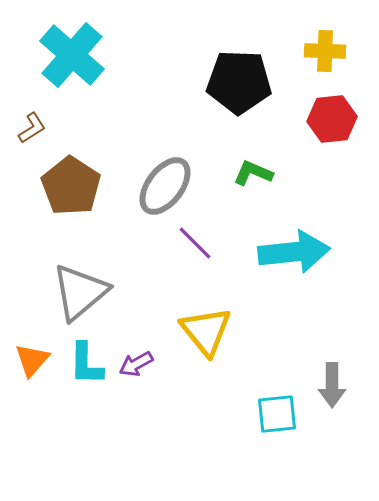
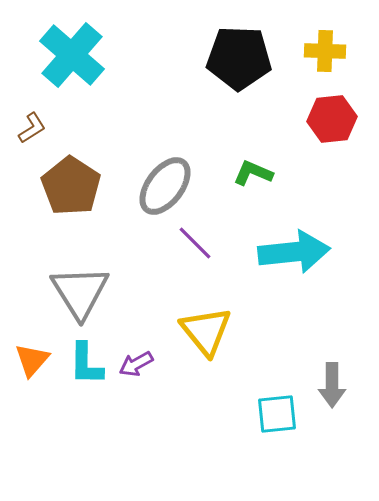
black pentagon: moved 24 px up
gray triangle: rotated 22 degrees counterclockwise
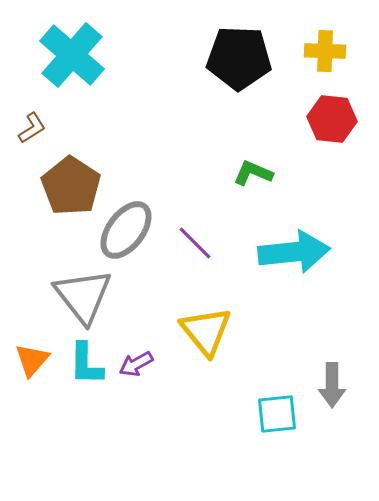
red hexagon: rotated 12 degrees clockwise
gray ellipse: moved 39 px left, 44 px down
gray triangle: moved 3 px right, 4 px down; rotated 6 degrees counterclockwise
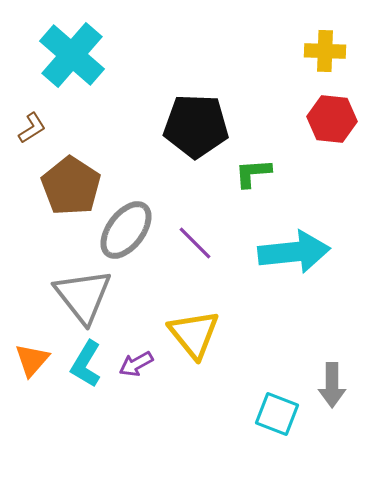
black pentagon: moved 43 px left, 68 px down
green L-shape: rotated 27 degrees counterclockwise
yellow triangle: moved 12 px left, 3 px down
cyan L-shape: rotated 30 degrees clockwise
cyan square: rotated 27 degrees clockwise
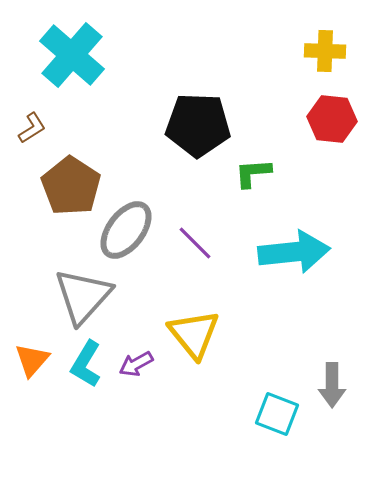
black pentagon: moved 2 px right, 1 px up
gray triangle: rotated 20 degrees clockwise
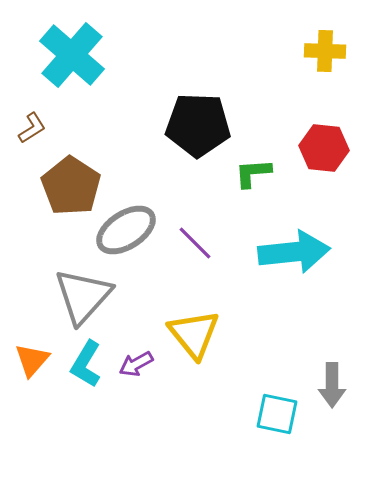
red hexagon: moved 8 px left, 29 px down
gray ellipse: rotated 20 degrees clockwise
cyan square: rotated 9 degrees counterclockwise
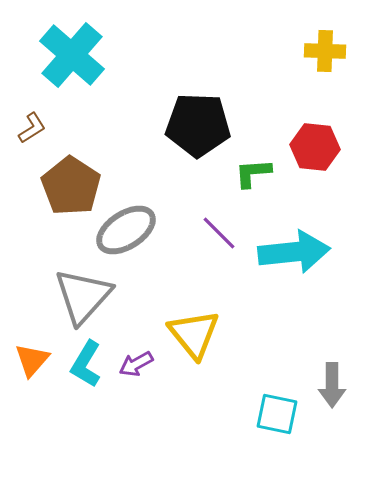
red hexagon: moved 9 px left, 1 px up
purple line: moved 24 px right, 10 px up
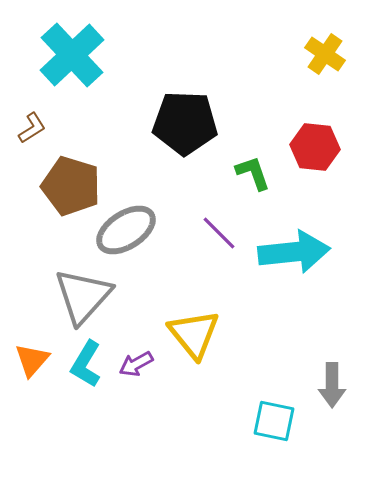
yellow cross: moved 3 px down; rotated 33 degrees clockwise
cyan cross: rotated 6 degrees clockwise
black pentagon: moved 13 px left, 2 px up
green L-shape: rotated 75 degrees clockwise
brown pentagon: rotated 16 degrees counterclockwise
cyan square: moved 3 px left, 7 px down
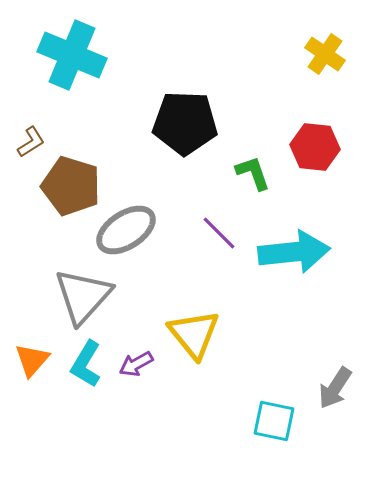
cyan cross: rotated 24 degrees counterclockwise
brown L-shape: moved 1 px left, 14 px down
gray arrow: moved 3 px right, 3 px down; rotated 33 degrees clockwise
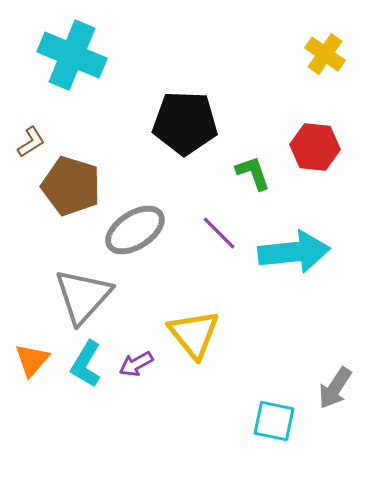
gray ellipse: moved 9 px right
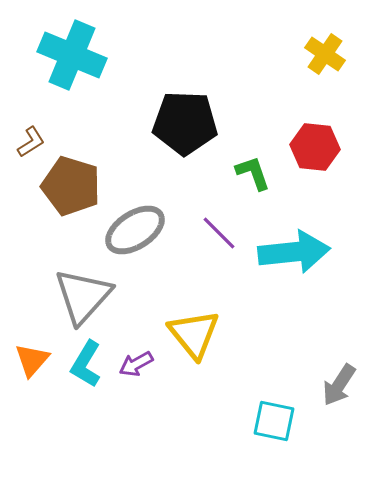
gray arrow: moved 4 px right, 3 px up
